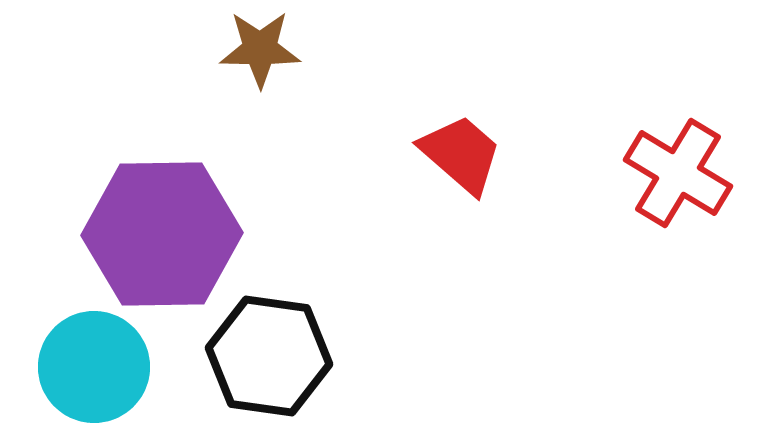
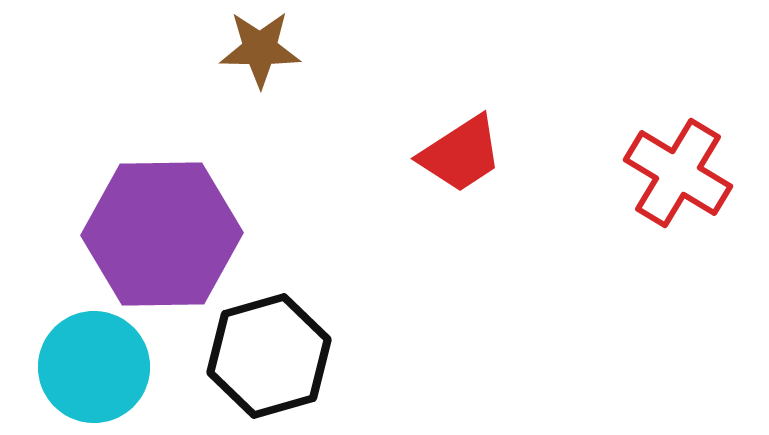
red trapezoid: rotated 106 degrees clockwise
black hexagon: rotated 24 degrees counterclockwise
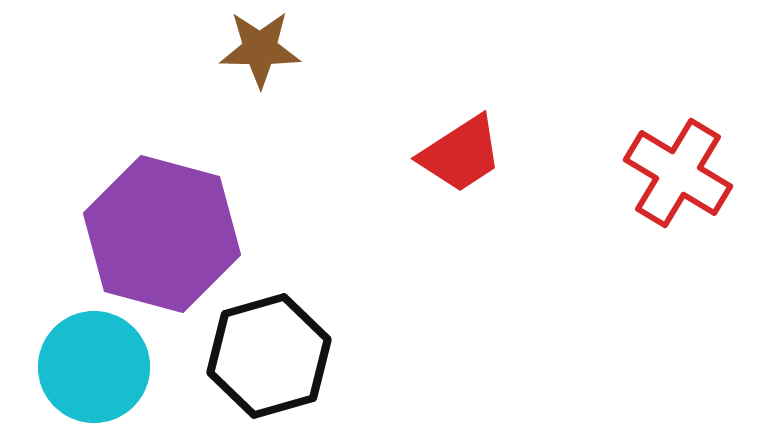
purple hexagon: rotated 16 degrees clockwise
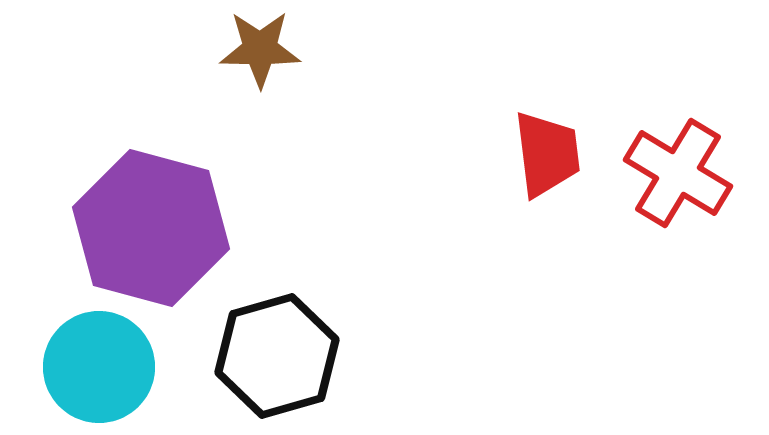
red trapezoid: moved 86 px right; rotated 64 degrees counterclockwise
purple hexagon: moved 11 px left, 6 px up
black hexagon: moved 8 px right
cyan circle: moved 5 px right
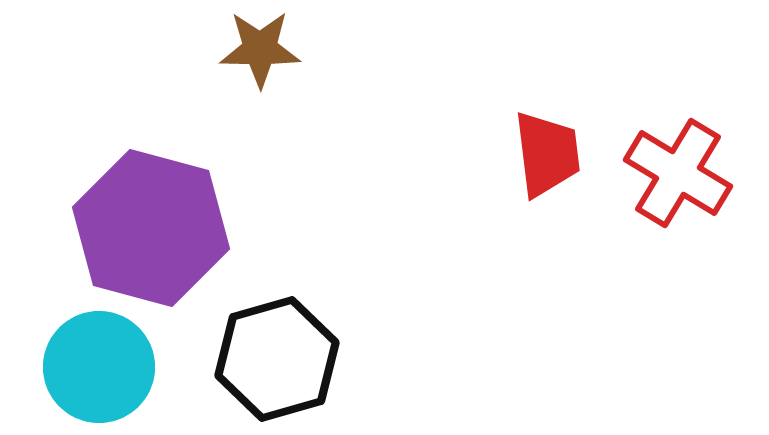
black hexagon: moved 3 px down
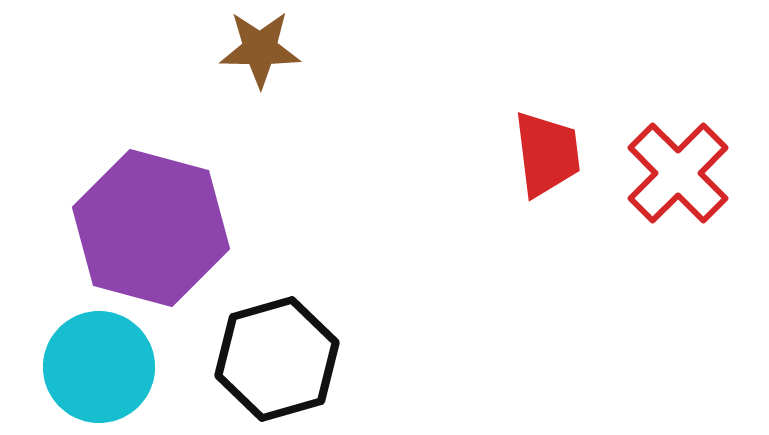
red cross: rotated 14 degrees clockwise
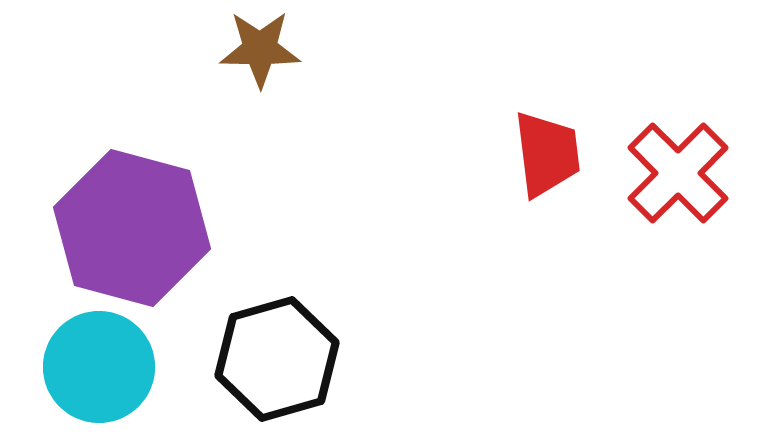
purple hexagon: moved 19 px left
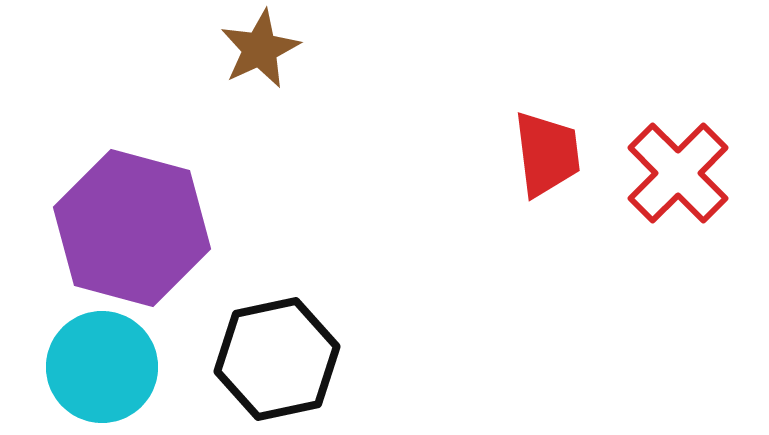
brown star: rotated 26 degrees counterclockwise
black hexagon: rotated 4 degrees clockwise
cyan circle: moved 3 px right
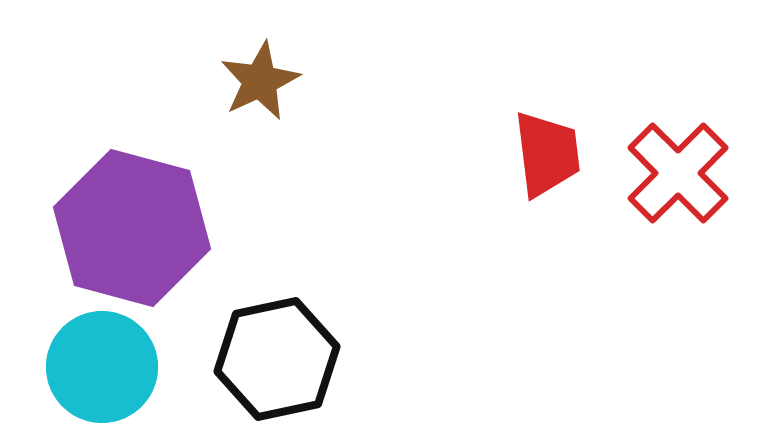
brown star: moved 32 px down
